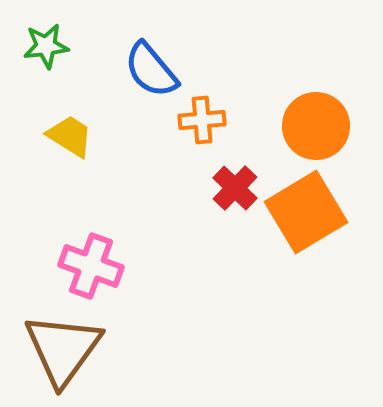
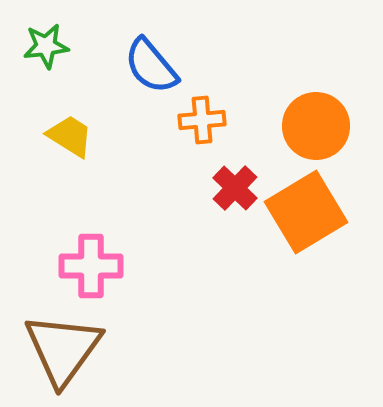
blue semicircle: moved 4 px up
pink cross: rotated 20 degrees counterclockwise
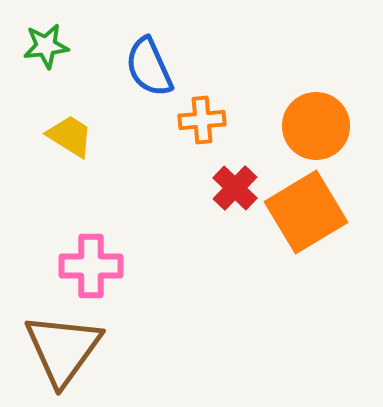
blue semicircle: moved 2 px left, 1 px down; rotated 16 degrees clockwise
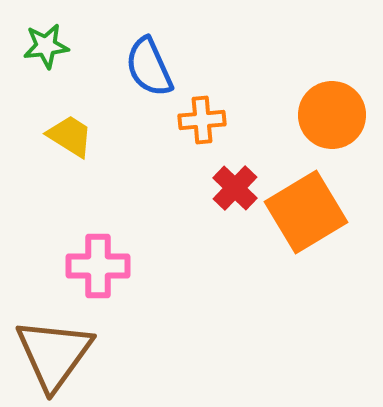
orange circle: moved 16 px right, 11 px up
pink cross: moved 7 px right
brown triangle: moved 9 px left, 5 px down
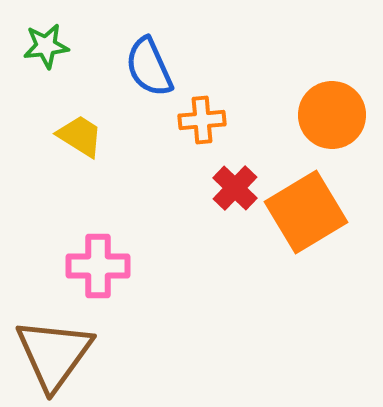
yellow trapezoid: moved 10 px right
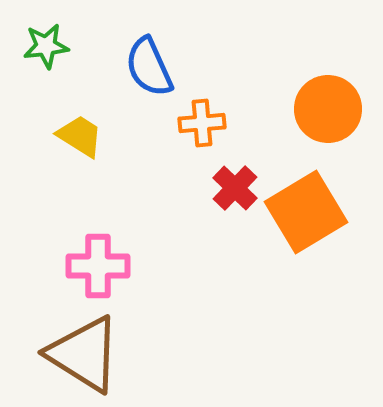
orange circle: moved 4 px left, 6 px up
orange cross: moved 3 px down
brown triangle: moved 30 px right; rotated 34 degrees counterclockwise
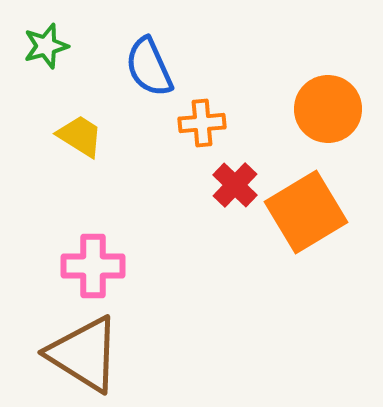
green star: rotated 9 degrees counterclockwise
red cross: moved 3 px up
pink cross: moved 5 px left
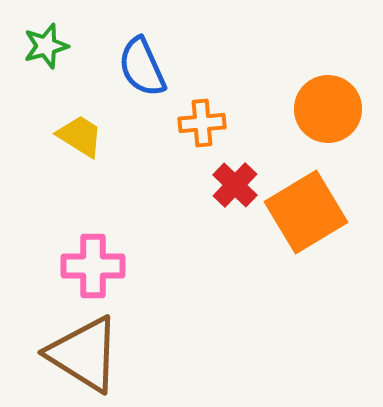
blue semicircle: moved 7 px left
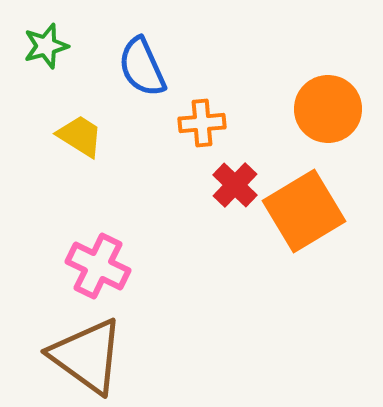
orange square: moved 2 px left, 1 px up
pink cross: moved 5 px right; rotated 26 degrees clockwise
brown triangle: moved 3 px right, 2 px down; rotated 4 degrees clockwise
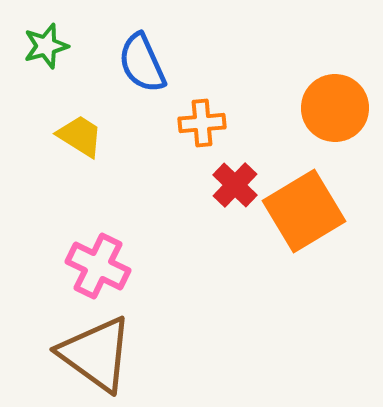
blue semicircle: moved 4 px up
orange circle: moved 7 px right, 1 px up
brown triangle: moved 9 px right, 2 px up
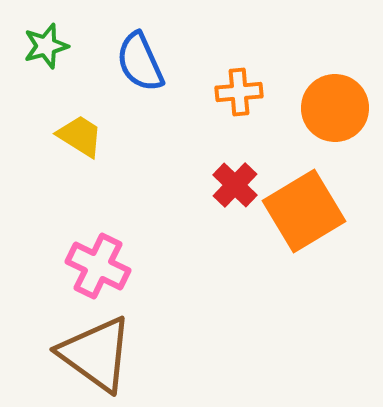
blue semicircle: moved 2 px left, 1 px up
orange cross: moved 37 px right, 31 px up
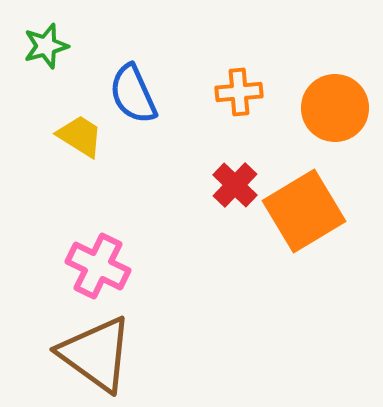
blue semicircle: moved 7 px left, 32 px down
